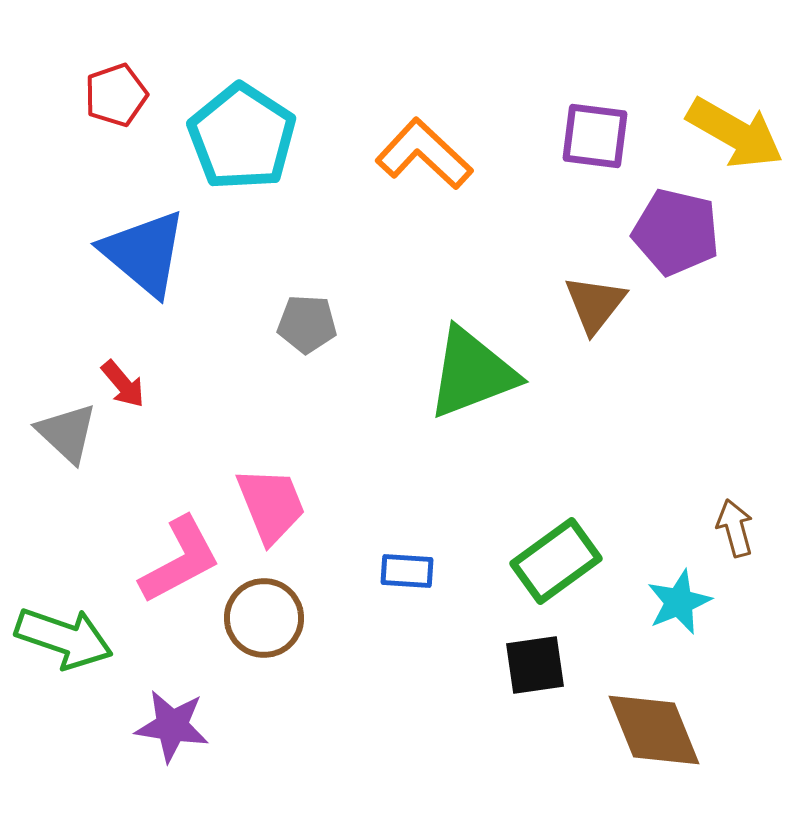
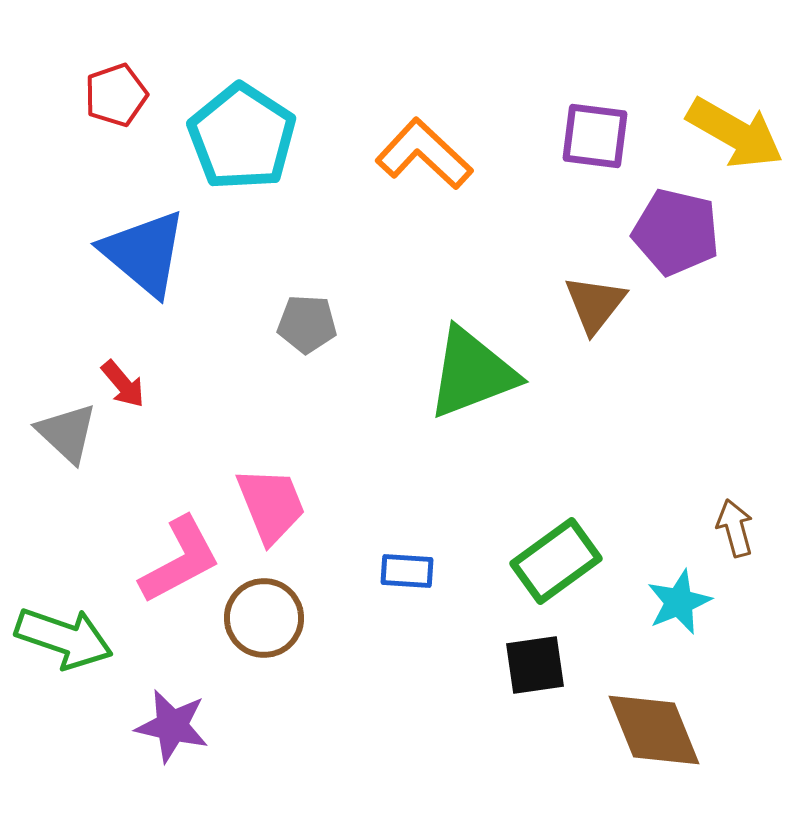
purple star: rotated 4 degrees clockwise
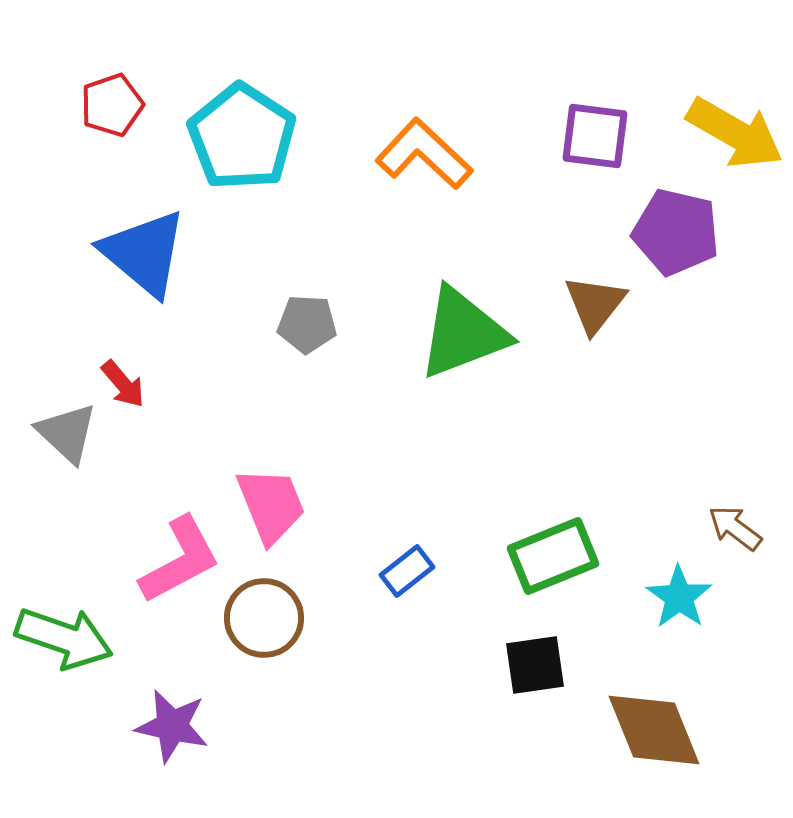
red pentagon: moved 4 px left, 10 px down
green triangle: moved 9 px left, 40 px up
brown arrow: rotated 38 degrees counterclockwise
green rectangle: moved 3 px left, 5 px up; rotated 14 degrees clockwise
blue rectangle: rotated 42 degrees counterclockwise
cyan star: moved 5 px up; rotated 14 degrees counterclockwise
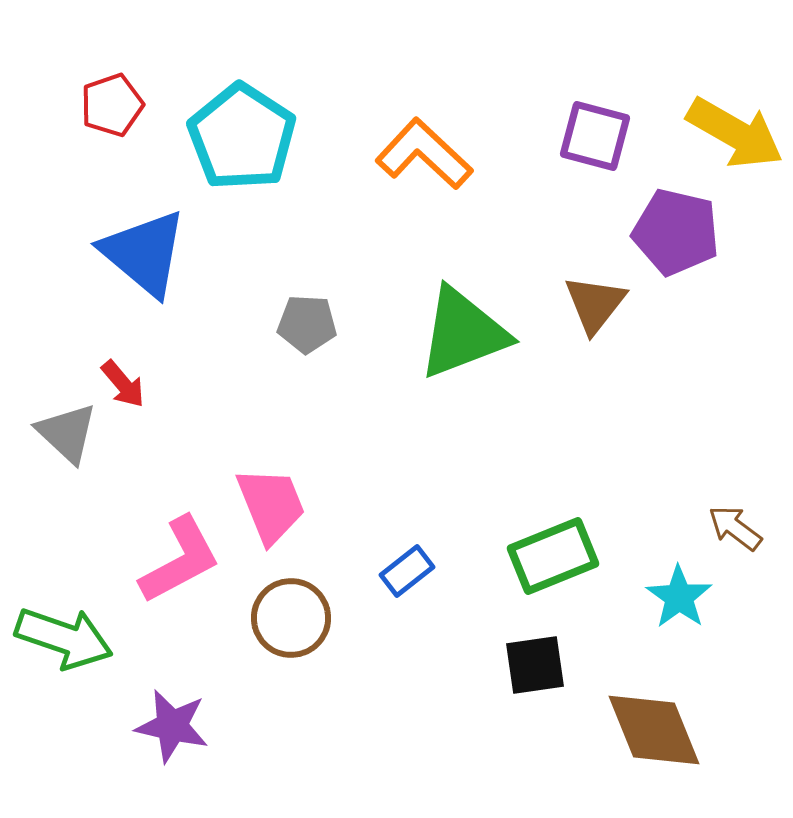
purple square: rotated 8 degrees clockwise
brown circle: moved 27 px right
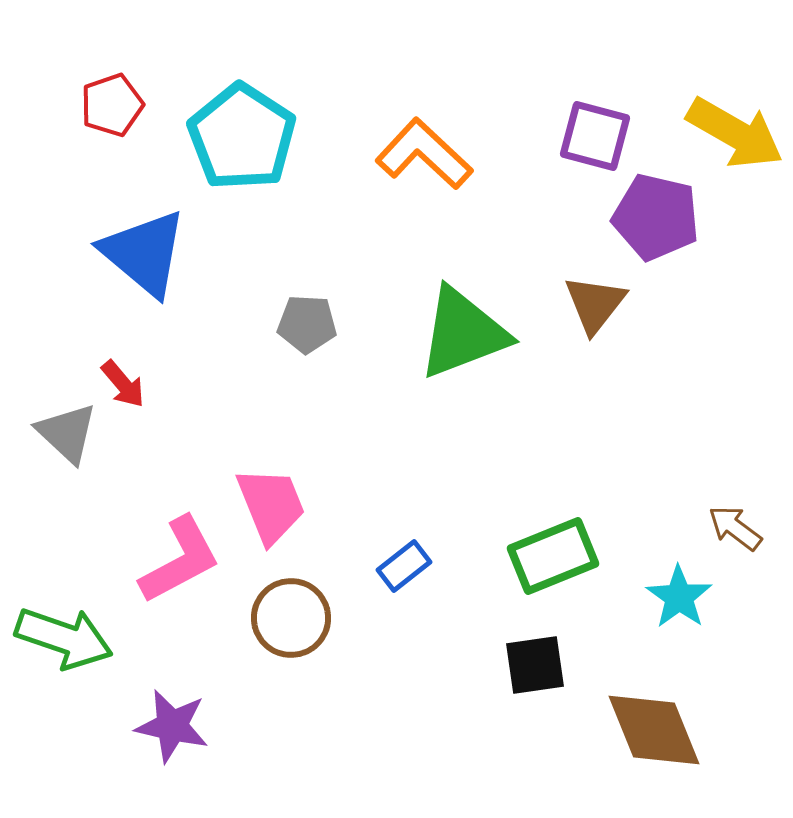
purple pentagon: moved 20 px left, 15 px up
blue rectangle: moved 3 px left, 5 px up
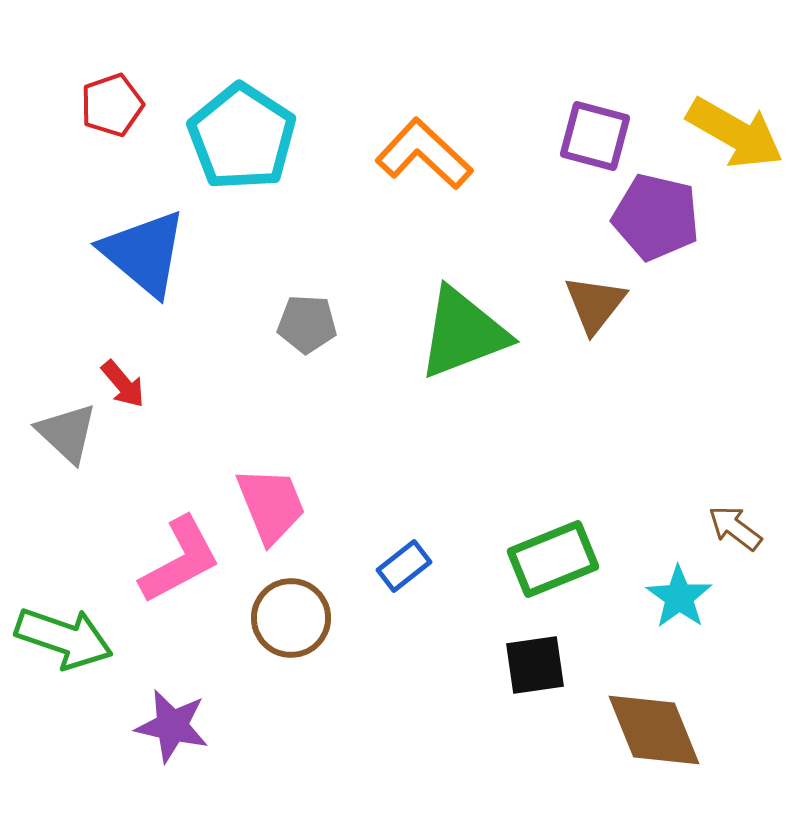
green rectangle: moved 3 px down
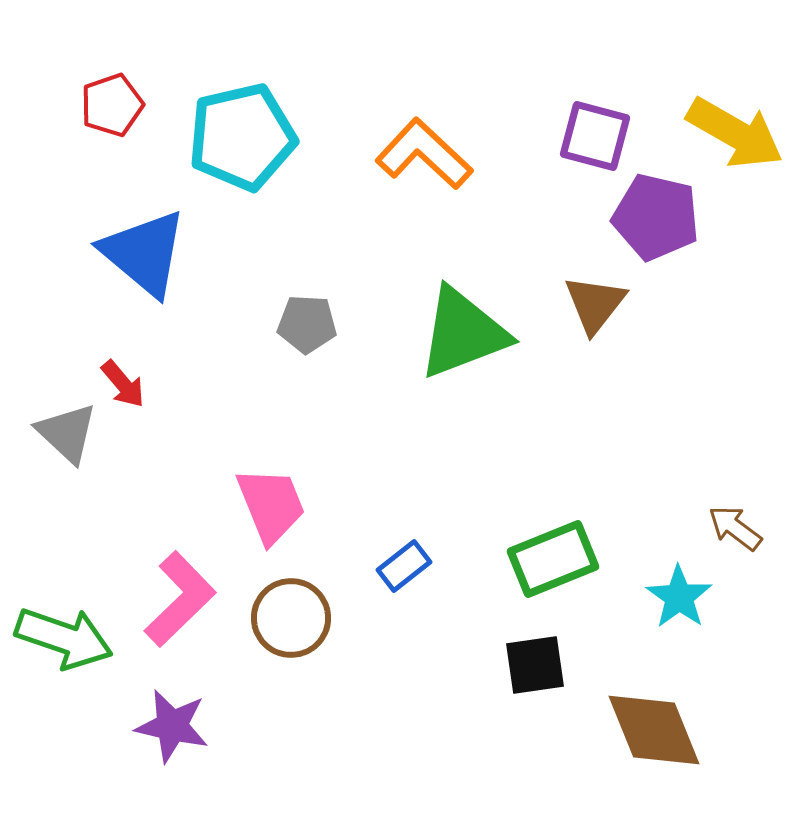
cyan pentagon: rotated 26 degrees clockwise
pink L-shape: moved 39 px down; rotated 16 degrees counterclockwise
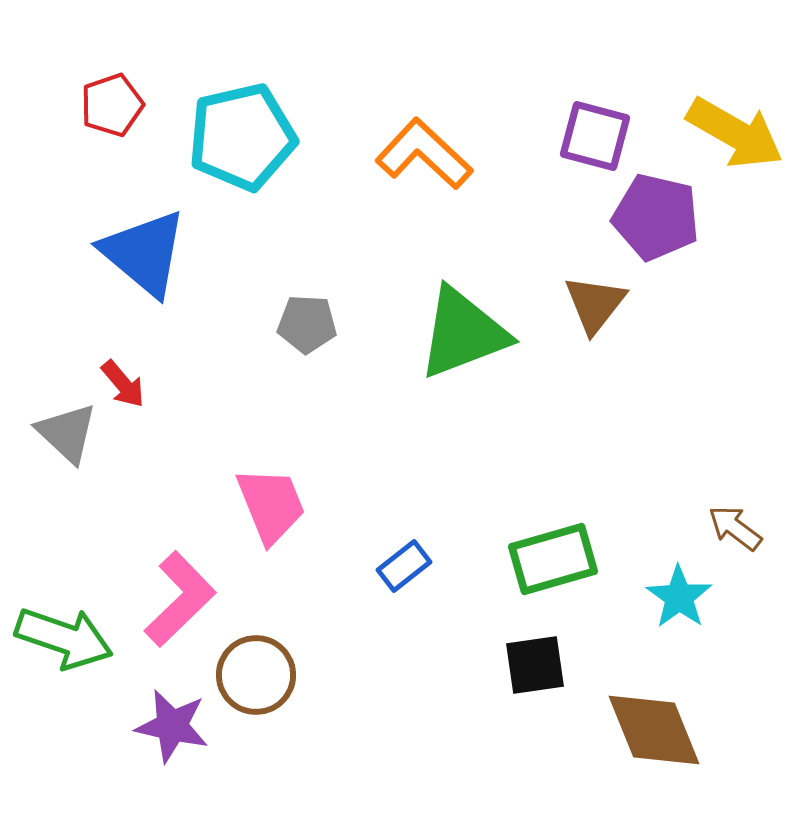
green rectangle: rotated 6 degrees clockwise
brown circle: moved 35 px left, 57 px down
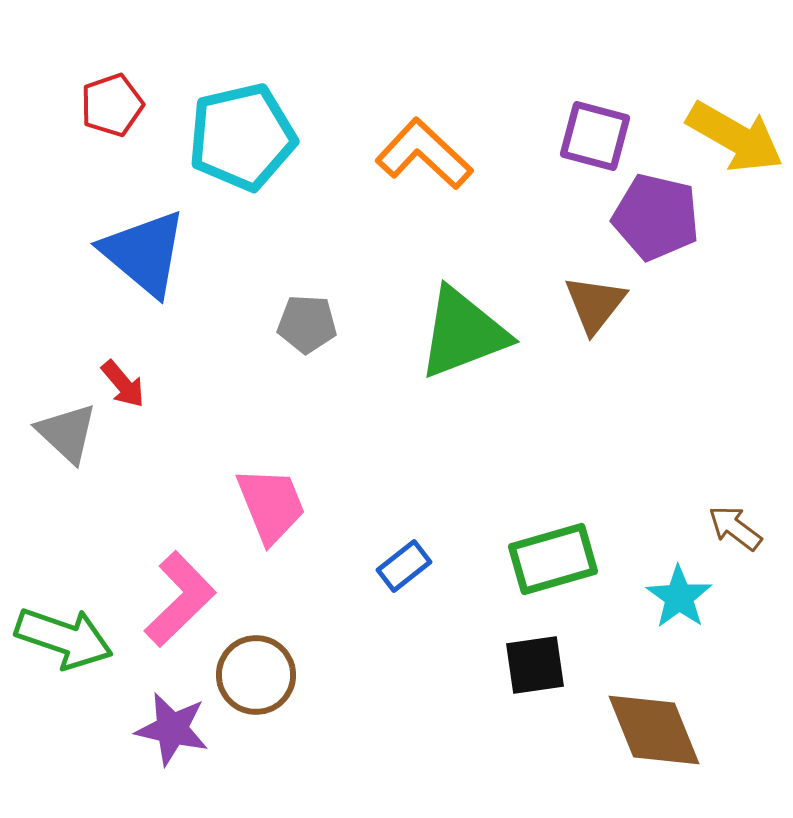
yellow arrow: moved 4 px down
purple star: moved 3 px down
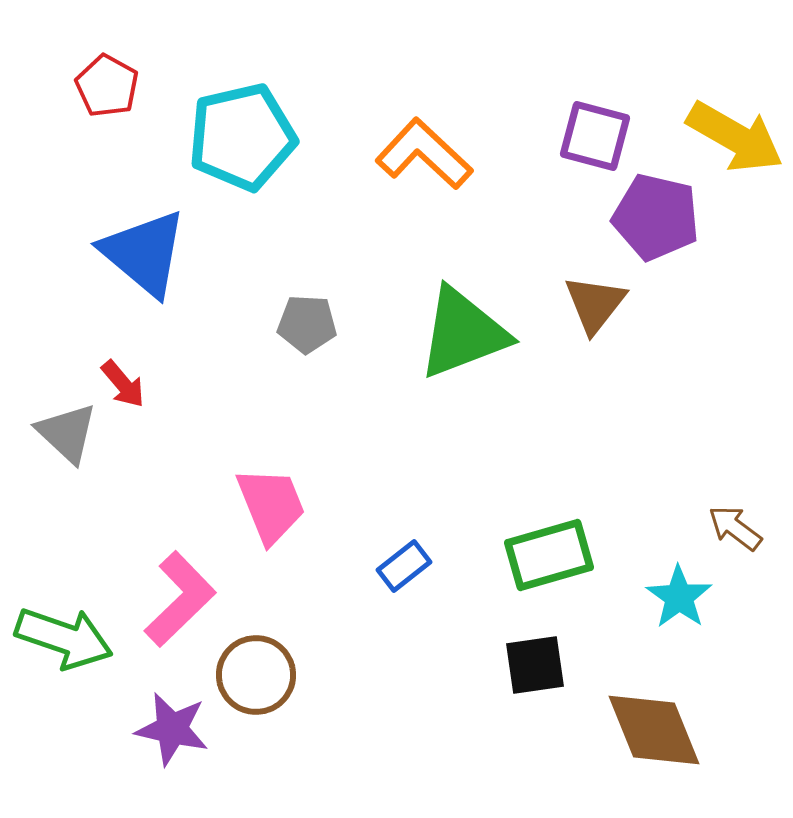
red pentagon: moved 5 px left, 19 px up; rotated 24 degrees counterclockwise
green rectangle: moved 4 px left, 4 px up
